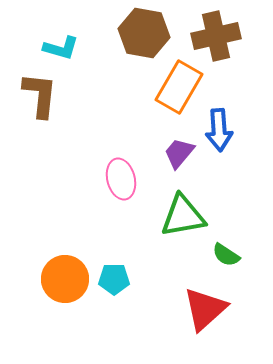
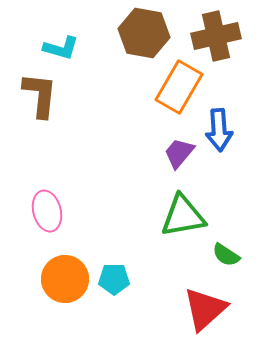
pink ellipse: moved 74 px left, 32 px down
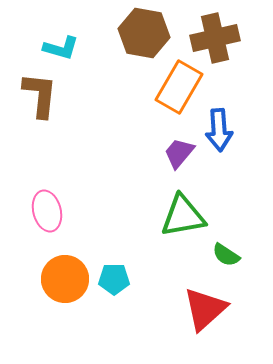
brown cross: moved 1 px left, 2 px down
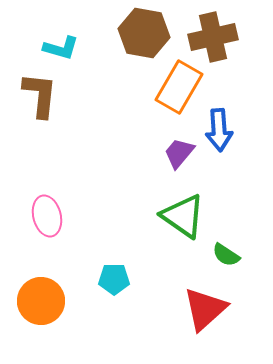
brown cross: moved 2 px left, 1 px up
pink ellipse: moved 5 px down
green triangle: rotated 45 degrees clockwise
orange circle: moved 24 px left, 22 px down
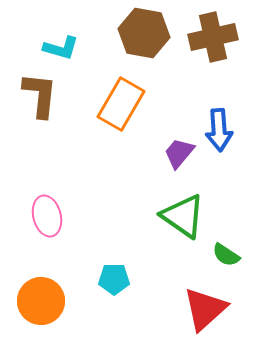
orange rectangle: moved 58 px left, 17 px down
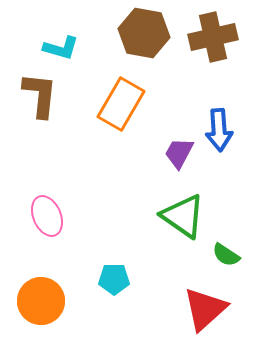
purple trapezoid: rotated 12 degrees counterclockwise
pink ellipse: rotated 9 degrees counterclockwise
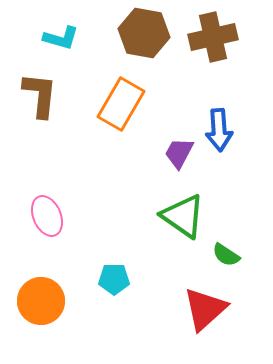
cyan L-shape: moved 10 px up
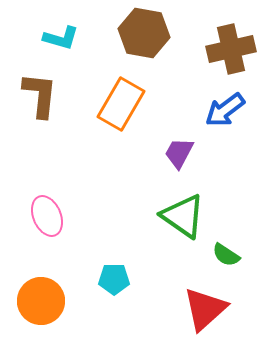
brown cross: moved 18 px right, 12 px down
blue arrow: moved 6 px right, 20 px up; rotated 57 degrees clockwise
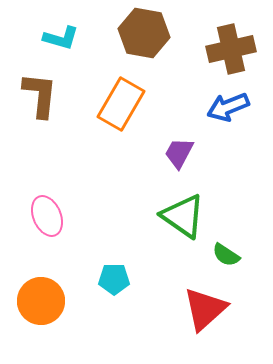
blue arrow: moved 3 px right, 3 px up; rotated 15 degrees clockwise
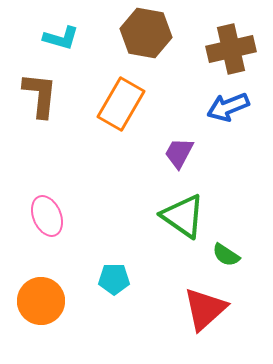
brown hexagon: moved 2 px right
